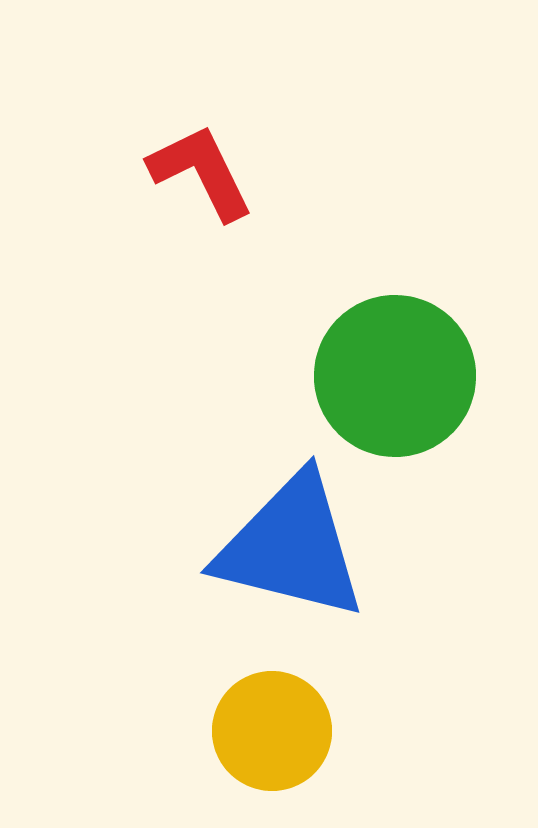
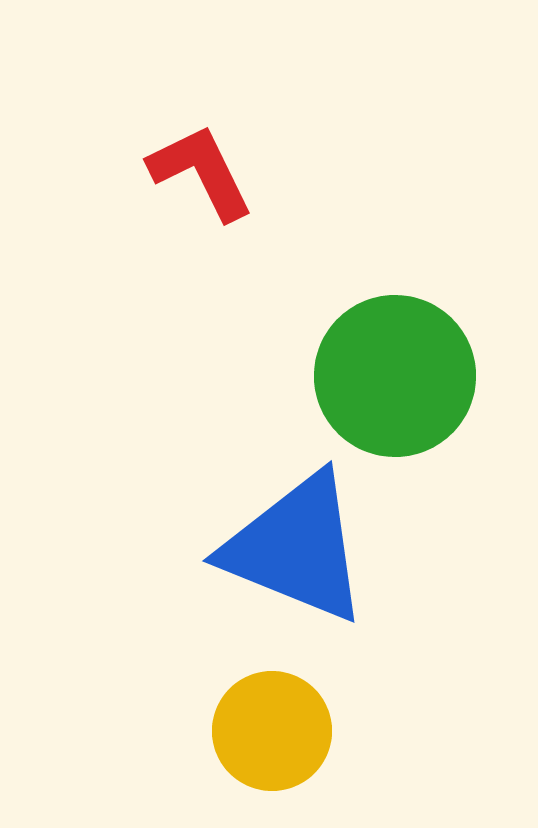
blue triangle: moved 5 px right, 1 px down; rotated 8 degrees clockwise
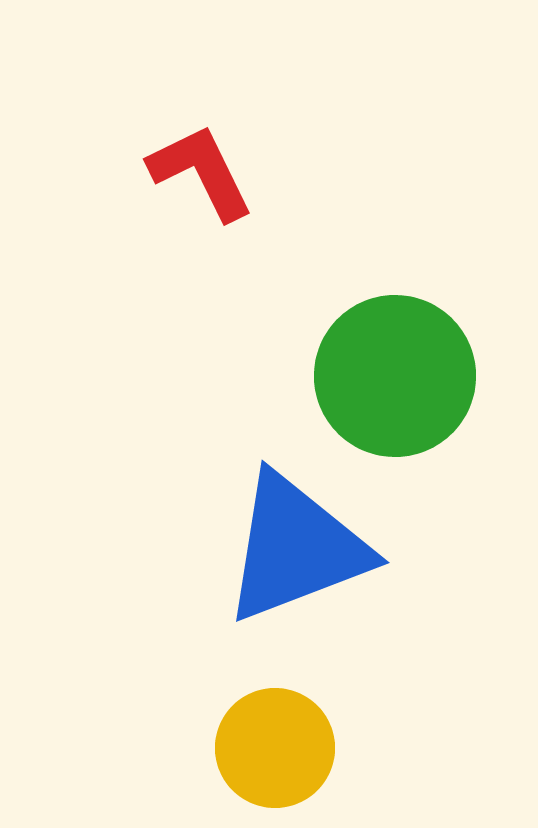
blue triangle: rotated 43 degrees counterclockwise
yellow circle: moved 3 px right, 17 px down
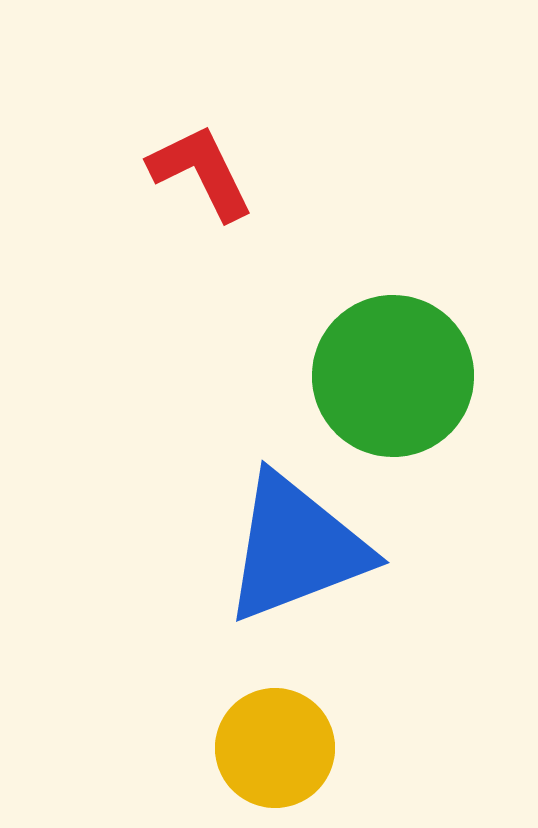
green circle: moved 2 px left
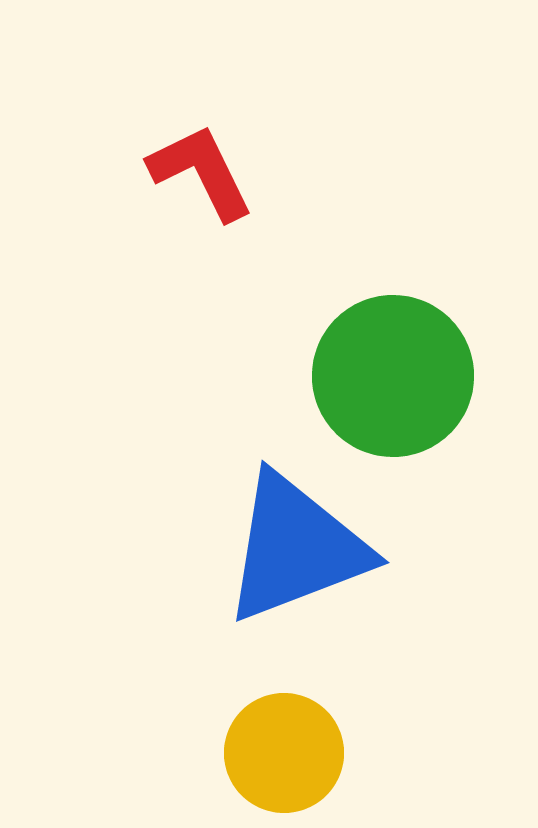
yellow circle: moved 9 px right, 5 px down
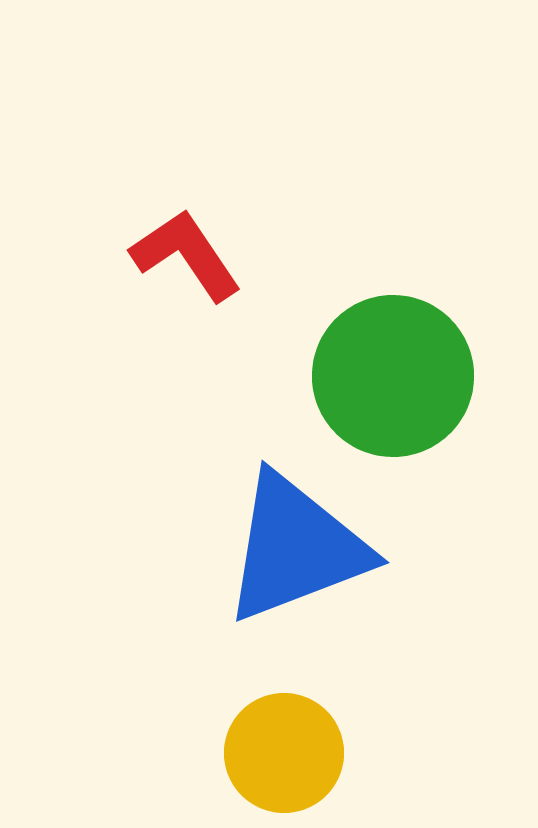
red L-shape: moved 15 px left, 83 px down; rotated 8 degrees counterclockwise
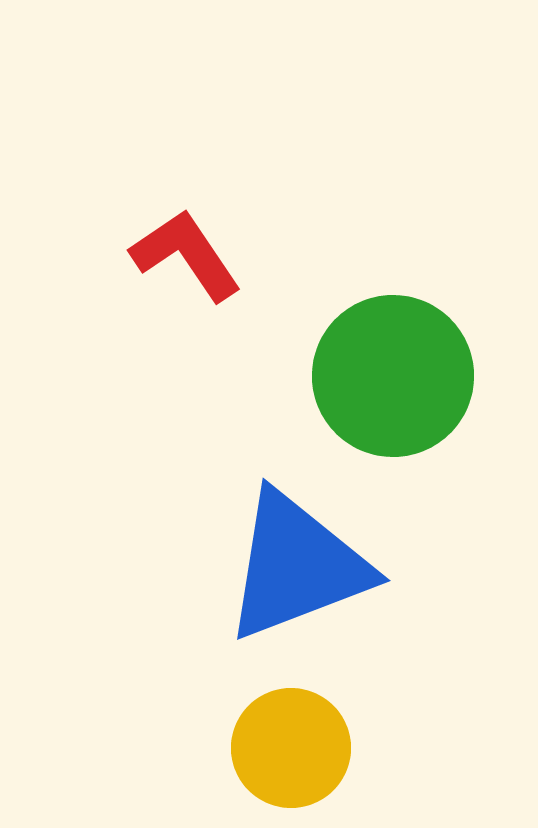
blue triangle: moved 1 px right, 18 px down
yellow circle: moved 7 px right, 5 px up
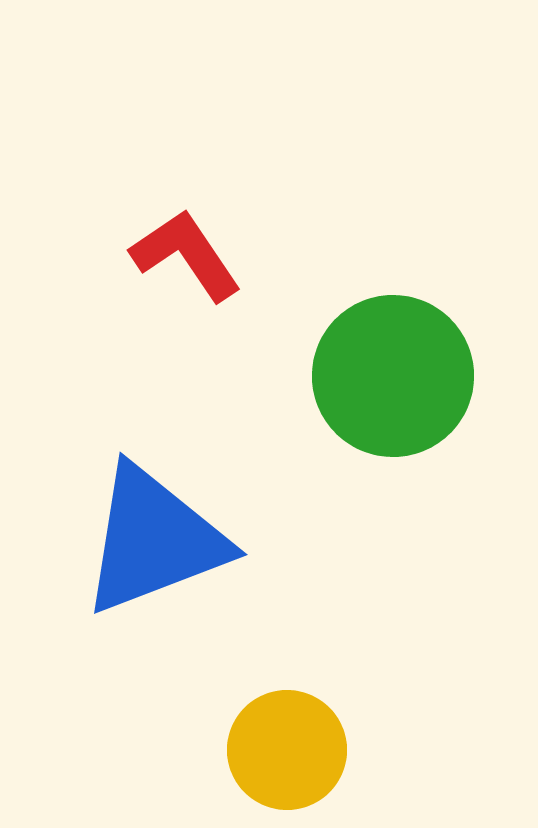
blue triangle: moved 143 px left, 26 px up
yellow circle: moved 4 px left, 2 px down
